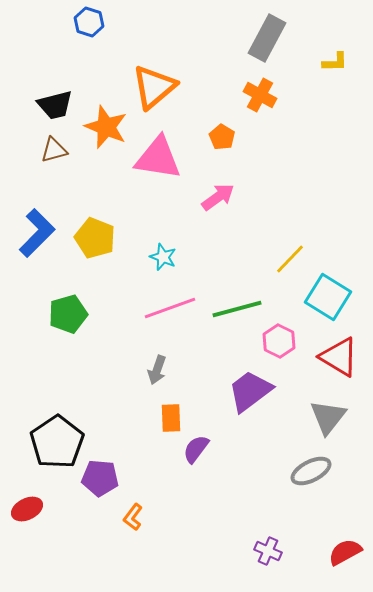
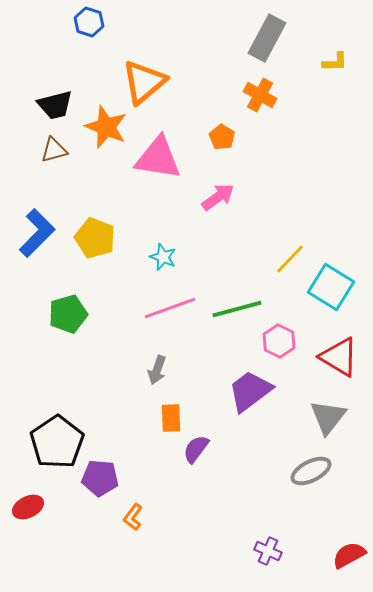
orange triangle: moved 10 px left, 5 px up
cyan square: moved 3 px right, 10 px up
red ellipse: moved 1 px right, 2 px up
red semicircle: moved 4 px right, 3 px down
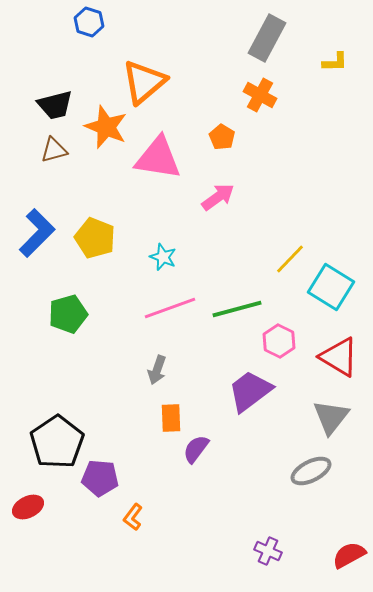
gray triangle: moved 3 px right
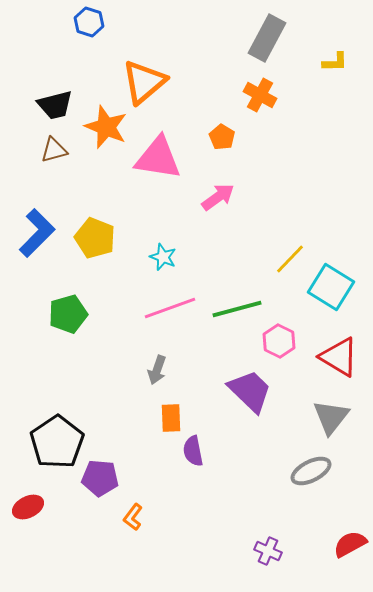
purple trapezoid: rotated 81 degrees clockwise
purple semicircle: moved 3 px left, 2 px down; rotated 48 degrees counterclockwise
red semicircle: moved 1 px right, 11 px up
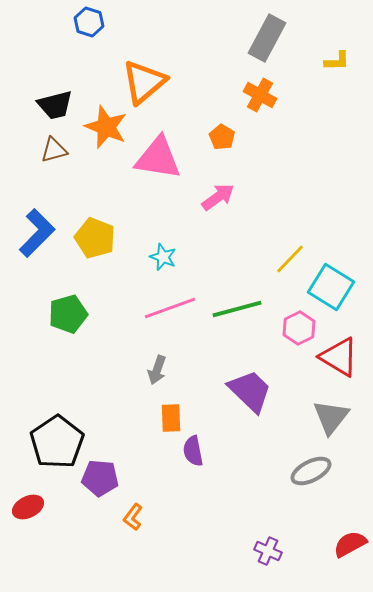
yellow L-shape: moved 2 px right, 1 px up
pink hexagon: moved 20 px right, 13 px up; rotated 8 degrees clockwise
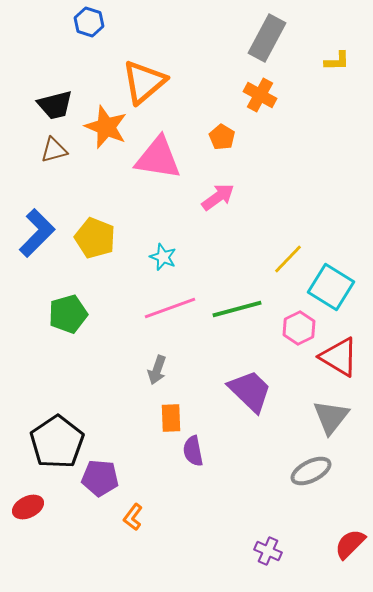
yellow line: moved 2 px left
red semicircle: rotated 16 degrees counterclockwise
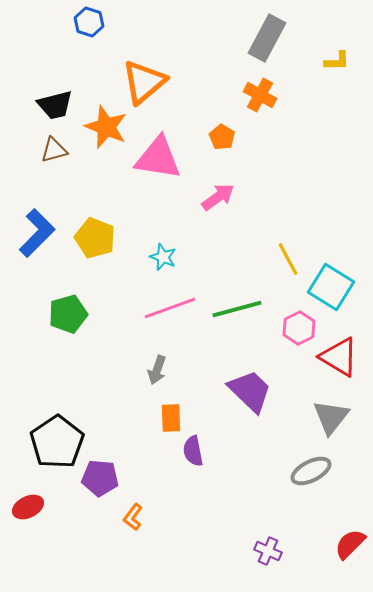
yellow line: rotated 72 degrees counterclockwise
